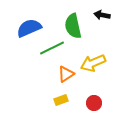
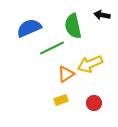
yellow arrow: moved 3 px left, 1 px down
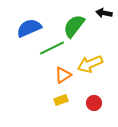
black arrow: moved 2 px right, 2 px up
green semicircle: moved 1 px right; rotated 50 degrees clockwise
orange triangle: moved 3 px left, 1 px down
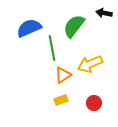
green line: rotated 75 degrees counterclockwise
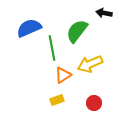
green semicircle: moved 3 px right, 5 px down
yellow rectangle: moved 4 px left
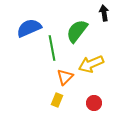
black arrow: rotated 70 degrees clockwise
yellow arrow: moved 1 px right
orange triangle: moved 2 px right, 2 px down; rotated 12 degrees counterclockwise
yellow rectangle: rotated 48 degrees counterclockwise
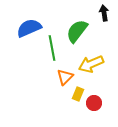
yellow rectangle: moved 21 px right, 6 px up
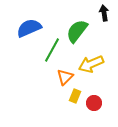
green line: moved 2 px down; rotated 40 degrees clockwise
yellow rectangle: moved 3 px left, 2 px down
